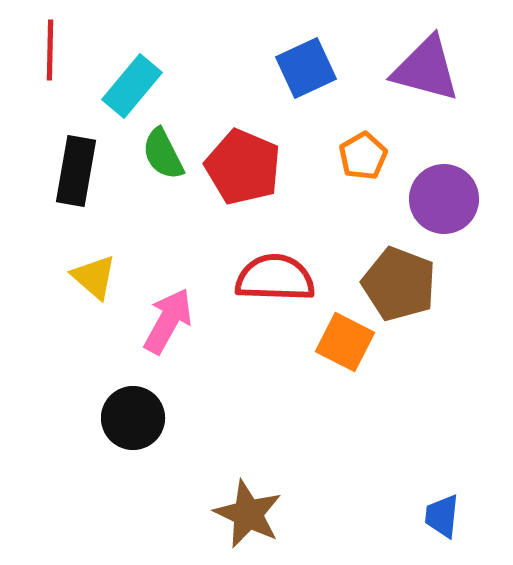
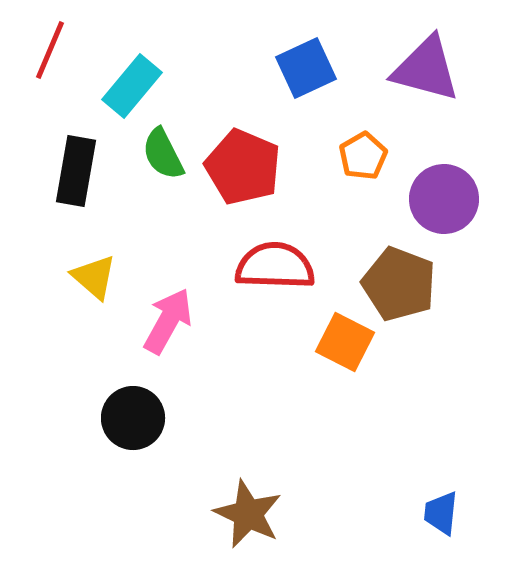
red line: rotated 22 degrees clockwise
red semicircle: moved 12 px up
blue trapezoid: moved 1 px left, 3 px up
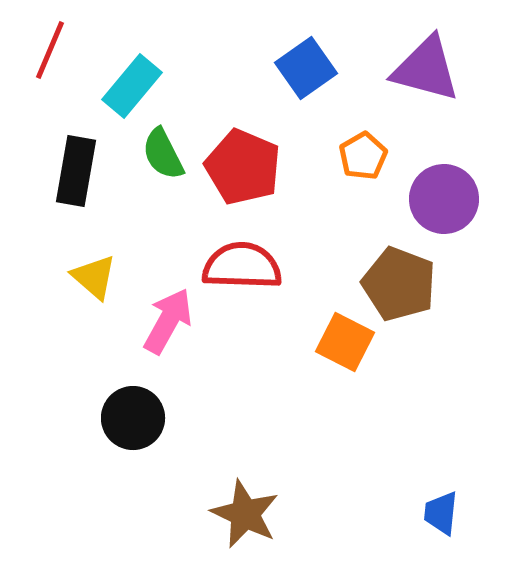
blue square: rotated 10 degrees counterclockwise
red semicircle: moved 33 px left
brown star: moved 3 px left
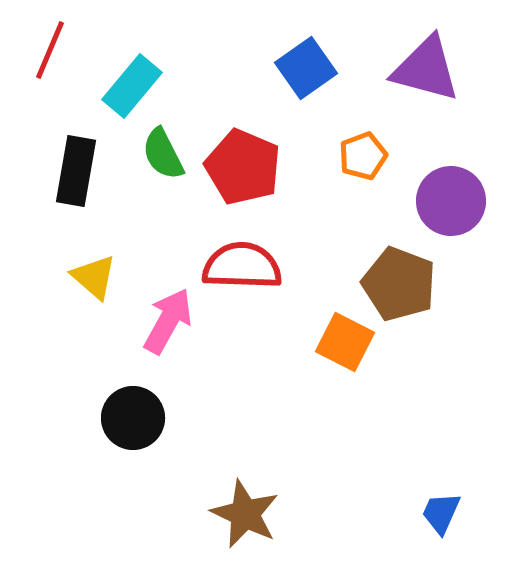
orange pentagon: rotated 9 degrees clockwise
purple circle: moved 7 px right, 2 px down
blue trapezoid: rotated 18 degrees clockwise
